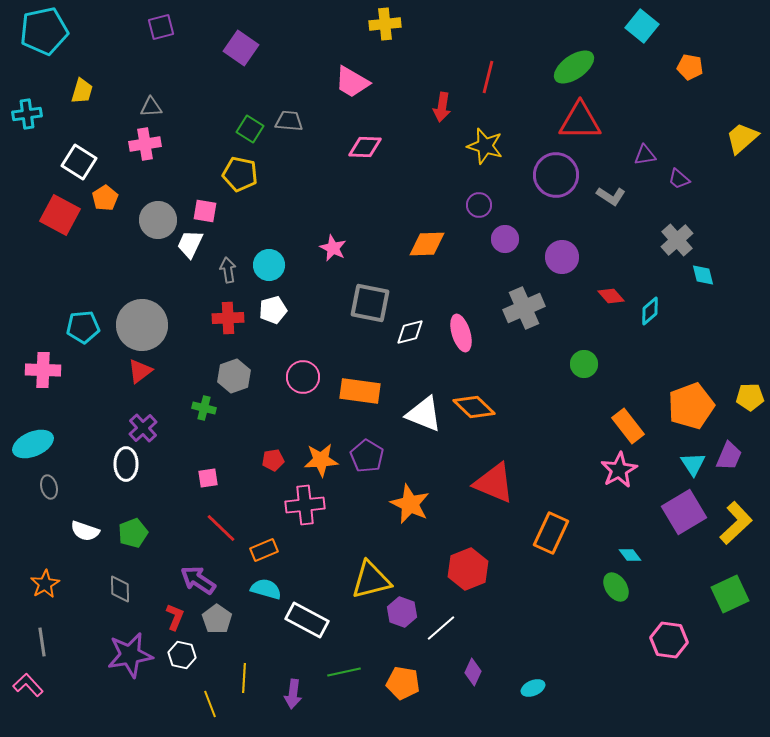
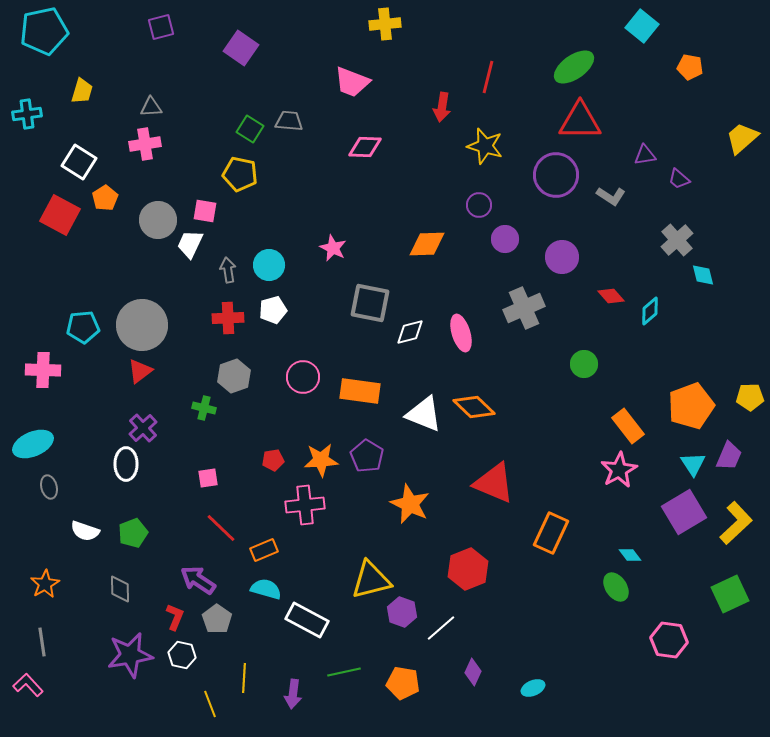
pink trapezoid at (352, 82): rotated 9 degrees counterclockwise
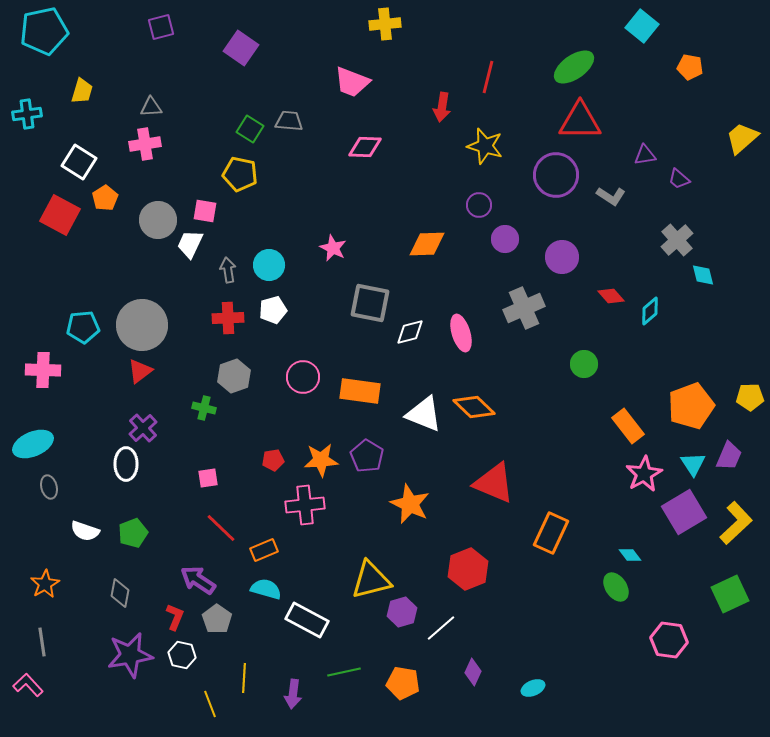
pink star at (619, 470): moved 25 px right, 4 px down
gray diamond at (120, 589): moved 4 px down; rotated 12 degrees clockwise
purple hexagon at (402, 612): rotated 24 degrees clockwise
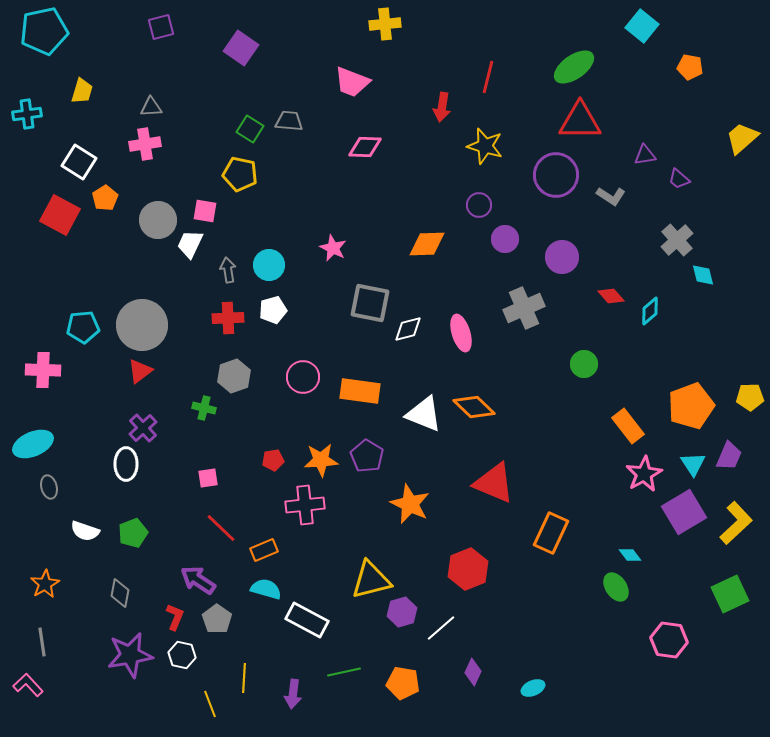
white diamond at (410, 332): moved 2 px left, 3 px up
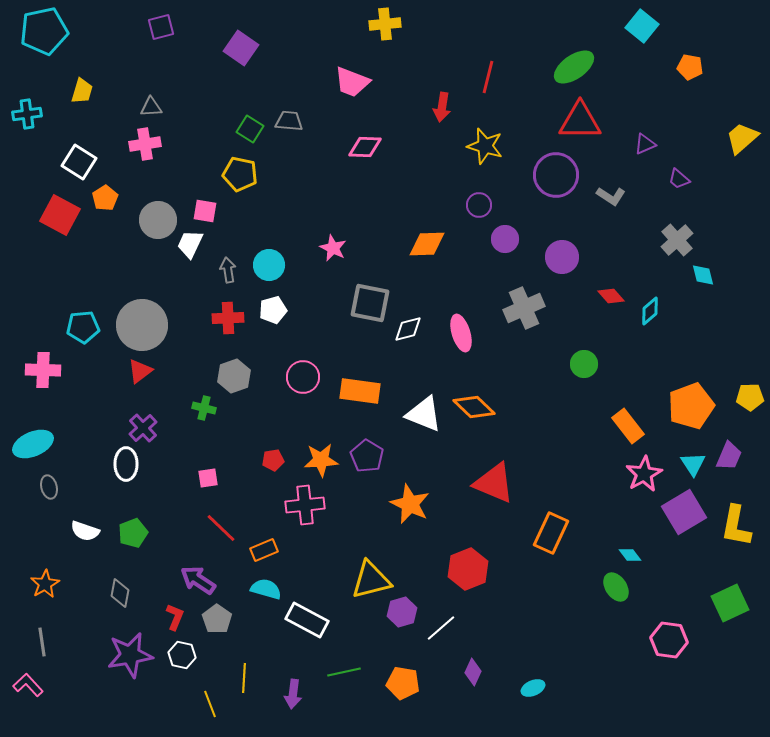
purple triangle at (645, 155): moved 11 px up; rotated 15 degrees counterclockwise
yellow L-shape at (736, 523): moved 3 px down; rotated 144 degrees clockwise
green square at (730, 594): moved 9 px down
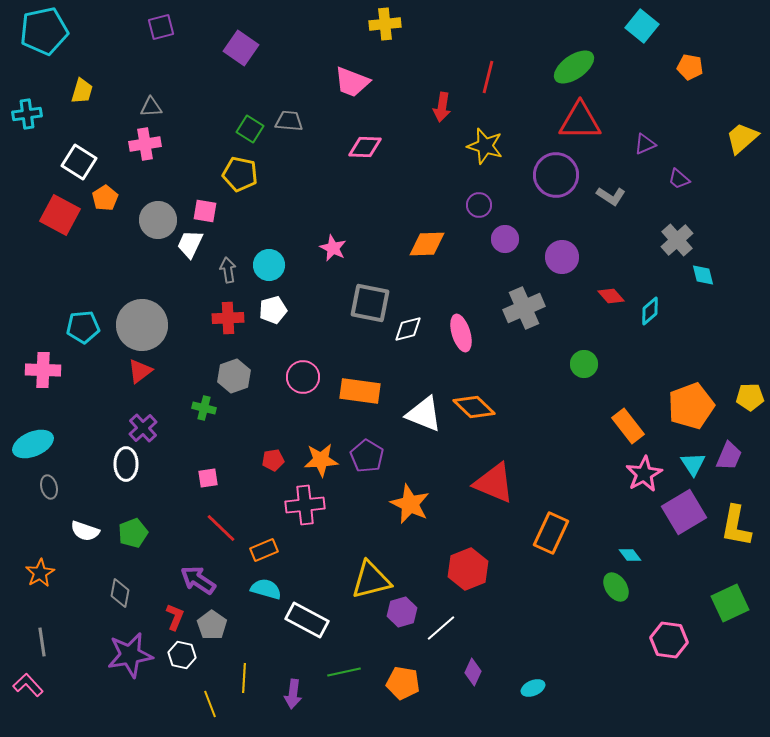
orange star at (45, 584): moved 5 px left, 11 px up
gray pentagon at (217, 619): moved 5 px left, 6 px down
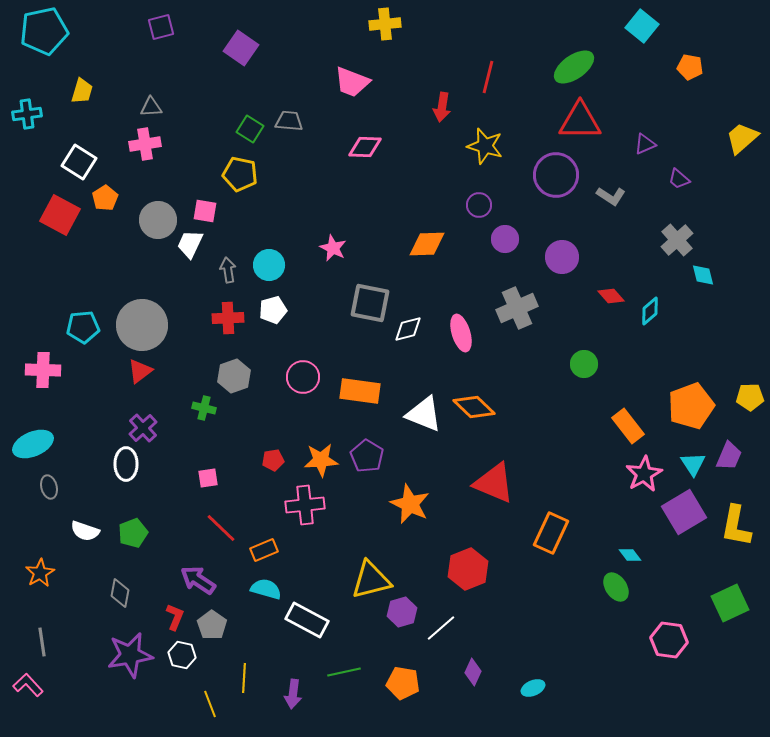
gray cross at (524, 308): moved 7 px left
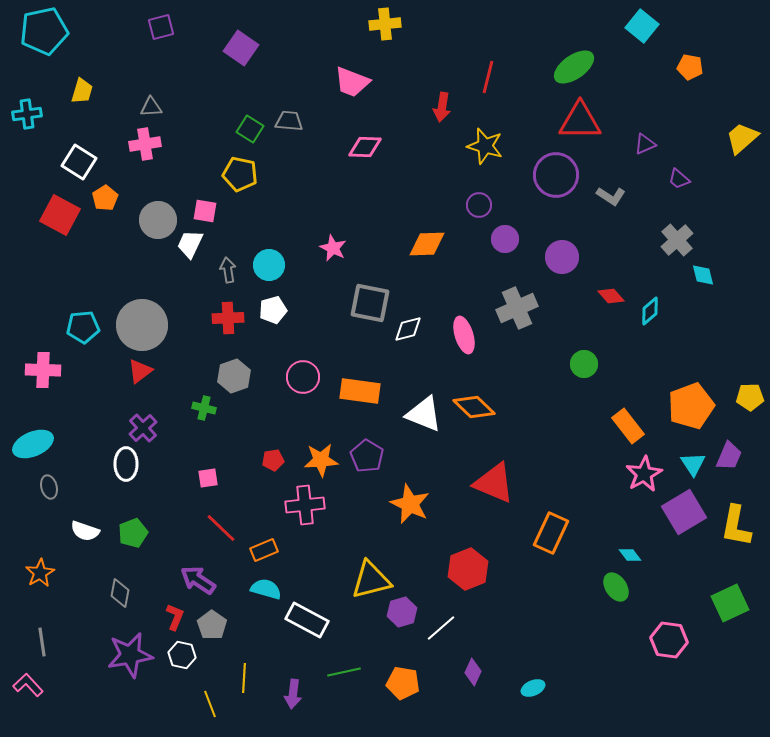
pink ellipse at (461, 333): moved 3 px right, 2 px down
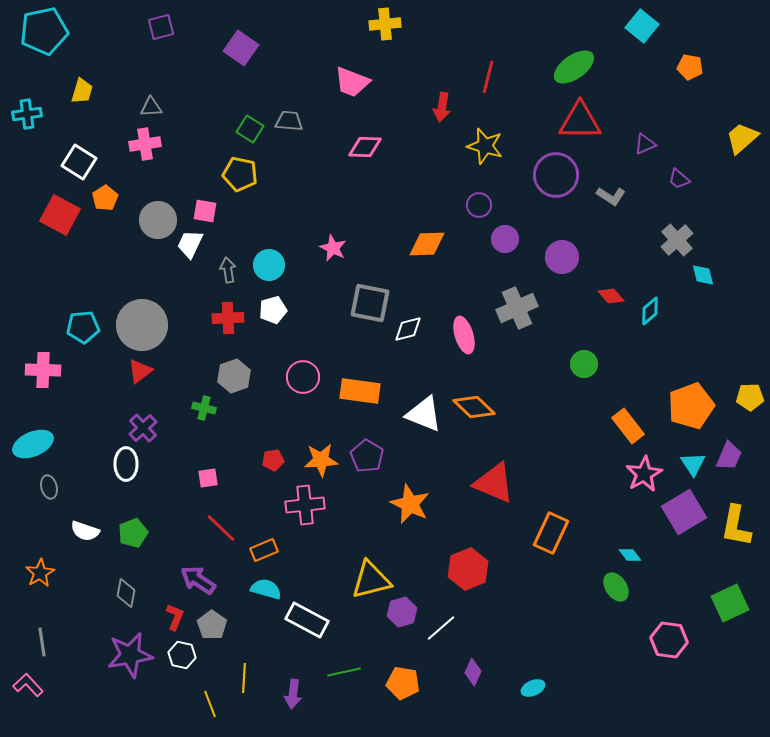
gray diamond at (120, 593): moved 6 px right
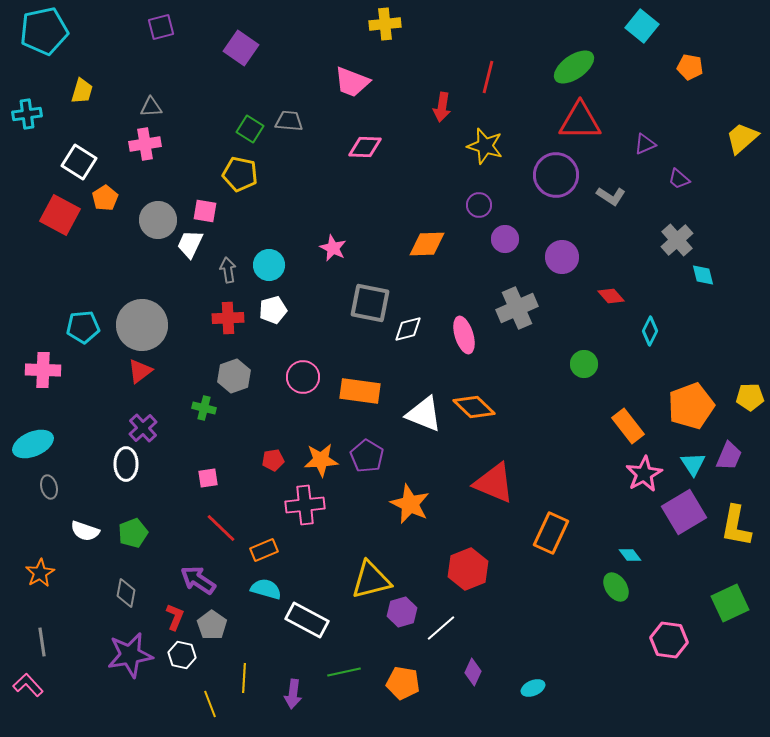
cyan diamond at (650, 311): moved 20 px down; rotated 24 degrees counterclockwise
